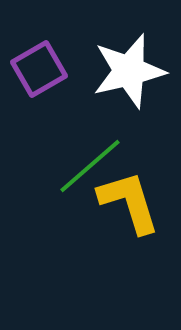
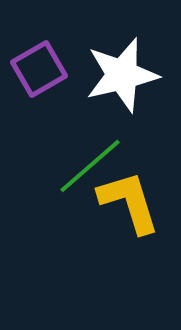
white star: moved 7 px left, 4 px down
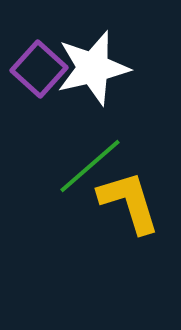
purple square: rotated 18 degrees counterclockwise
white star: moved 29 px left, 7 px up
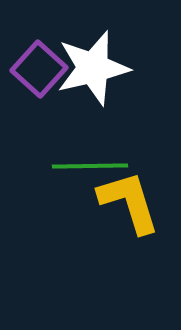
green line: rotated 40 degrees clockwise
